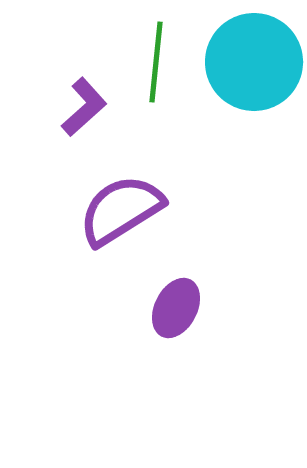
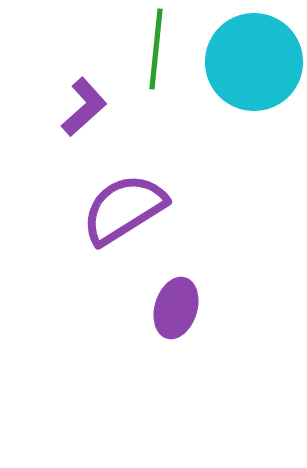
green line: moved 13 px up
purple semicircle: moved 3 px right, 1 px up
purple ellipse: rotated 10 degrees counterclockwise
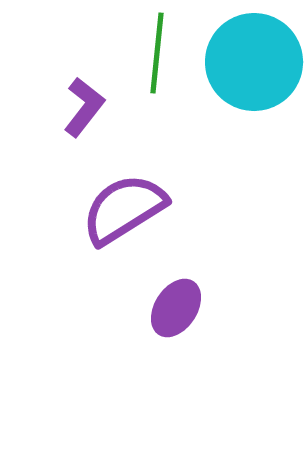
green line: moved 1 px right, 4 px down
purple L-shape: rotated 10 degrees counterclockwise
purple ellipse: rotated 16 degrees clockwise
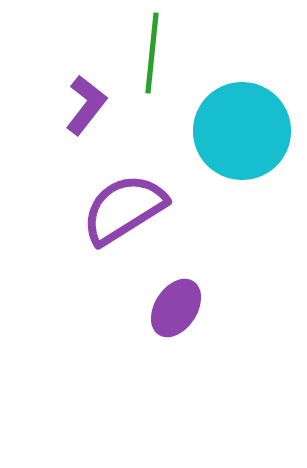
green line: moved 5 px left
cyan circle: moved 12 px left, 69 px down
purple L-shape: moved 2 px right, 2 px up
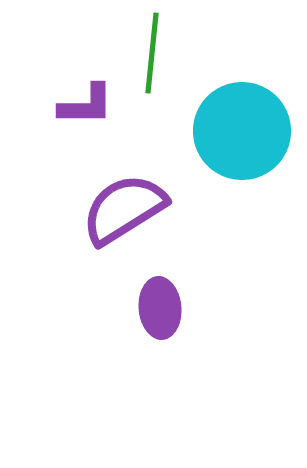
purple L-shape: rotated 52 degrees clockwise
purple ellipse: moved 16 px left; rotated 38 degrees counterclockwise
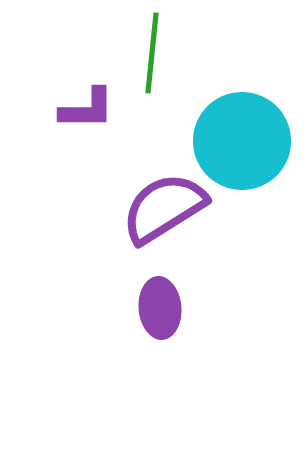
purple L-shape: moved 1 px right, 4 px down
cyan circle: moved 10 px down
purple semicircle: moved 40 px right, 1 px up
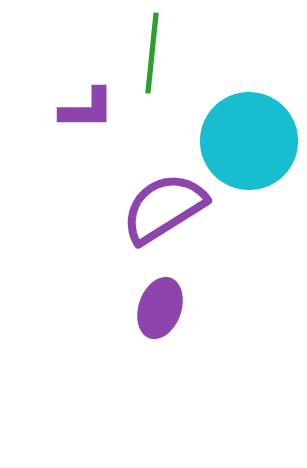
cyan circle: moved 7 px right
purple ellipse: rotated 24 degrees clockwise
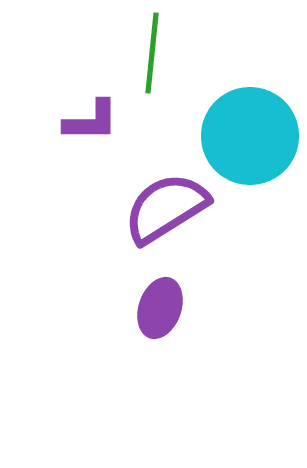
purple L-shape: moved 4 px right, 12 px down
cyan circle: moved 1 px right, 5 px up
purple semicircle: moved 2 px right
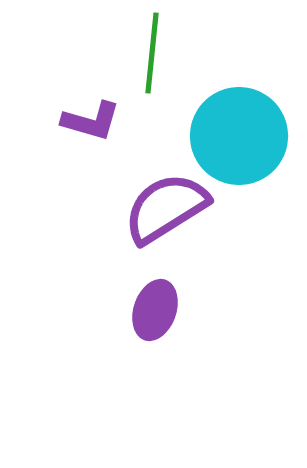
purple L-shape: rotated 16 degrees clockwise
cyan circle: moved 11 px left
purple ellipse: moved 5 px left, 2 px down
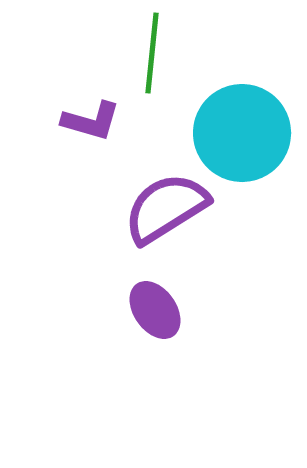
cyan circle: moved 3 px right, 3 px up
purple ellipse: rotated 54 degrees counterclockwise
